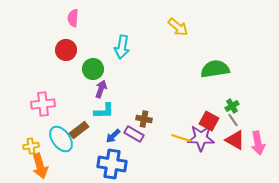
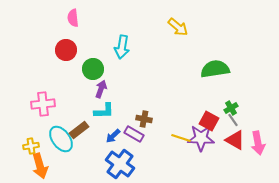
pink semicircle: rotated 12 degrees counterclockwise
green cross: moved 1 px left, 2 px down
blue cross: moved 8 px right; rotated 28 degrees clockwise
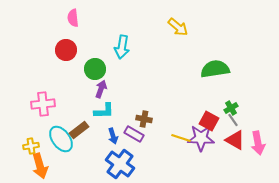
green circle: moved 2 px right
blue arrow: rotated 63 degrees counterclockwise
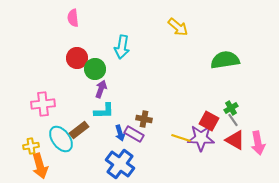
red circle: moved 11 px right, 8 px down
green semicircle: moved 10 px right, 9 px up
blue arrow: moved 7 px right, 3 px up
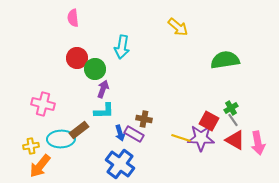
purple arrow: moved 2 px right
pink cross: rotated 20 degrees clockwise
cyan ellipse: rotated 56 degrees counterclockwise
orange arrow: rotated 55 degrees clockwise
